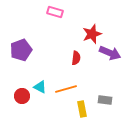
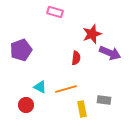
red circle: moved 4 px right, 9 px down
gray rectangle: moved 1 px left
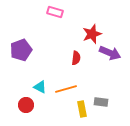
gray rectangle: moved 3 px left, 2 px down
